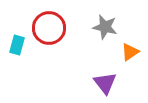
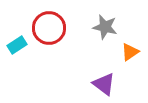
cyan rectangle: rotated 42 degrees clockwise
purple triangle: moved 1 px left, 1 px down; rotated 15 degrees counterclockwise
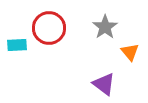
gray star: rotated 25 degrees clockwise
cyan rectangle: rotated 30 degrees clockwise
orange triangle: rotated 36 degrees counterclockwise
